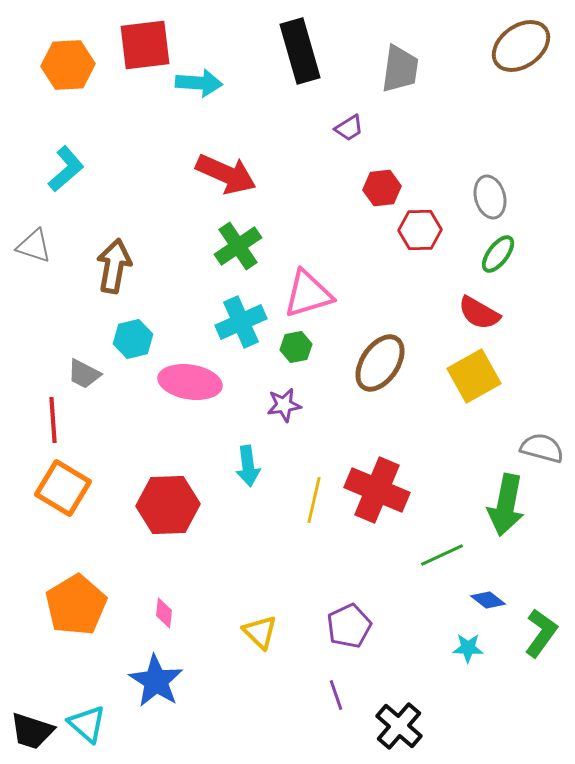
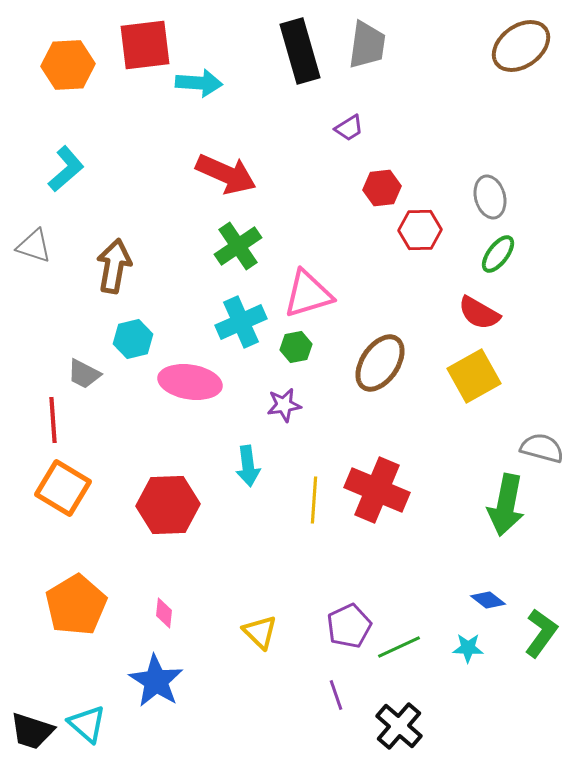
gray trapezoid at (400, 69): moved 33 px left, 24 px up
yellow line at (314, 500): rotated 9 degrees counterclockwise
green line at (442, 555): moved 43 px left, 92 px down
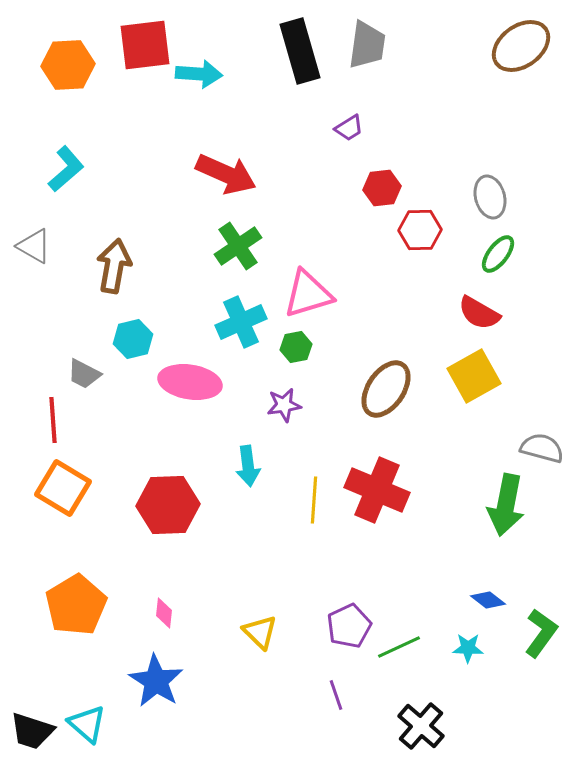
cyan arrow at (199, 83): moved 9 px up
gray triangle at (34, 246): rotated 12 degrees clockwise
brown ellipse at (380, 363): moved 6 px right, 26 px down
black cross at (399, 726): moved 22 px right
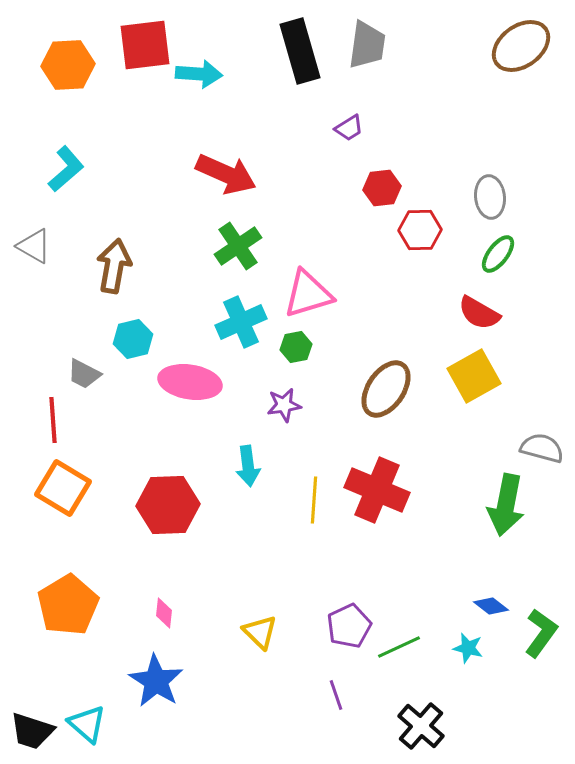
gray ellipse at (490, 197): rotated 9 degrees clockwise
blue diamond at (488, 600): moved 3 px right, 6 px down
orange pentagon at (76, 605): moved 8 px left
cyan star at (468, 648): rotated 12 degrees clockwise
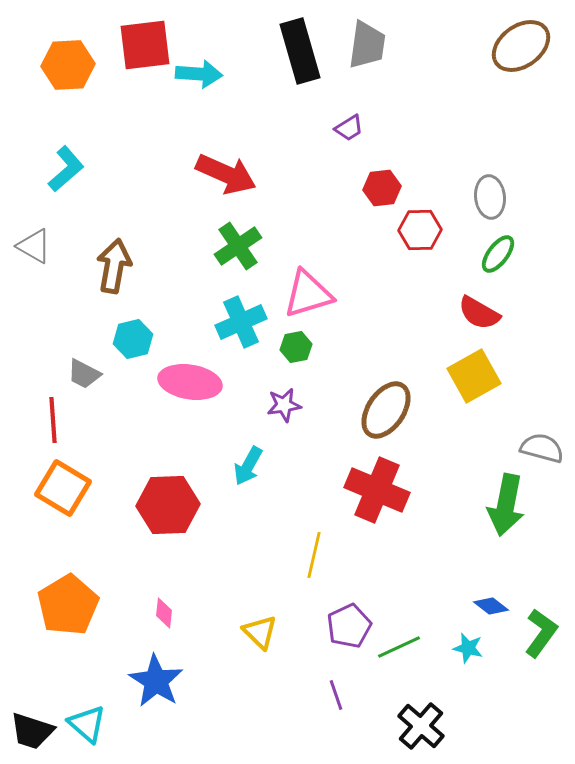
brown ellipse at (386, 389): moved 21 px down
cyan arrow at (248, 466): rotated 36 degrees clockwise
yellow line at (314, 500): moved 55 px down; rotated 9 degrees clockwise
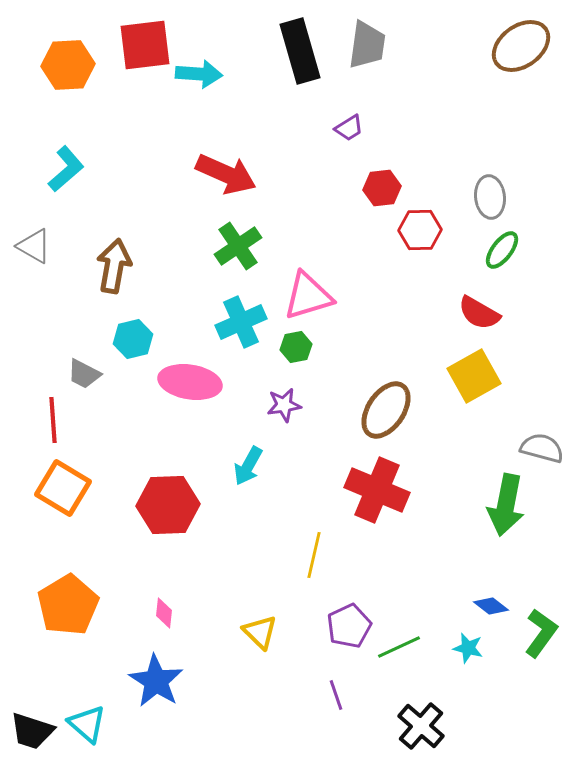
green ellipse at (498, 254): moved 4 px right, 4 px up
pink triangle at (308, 294): moved 2 px down
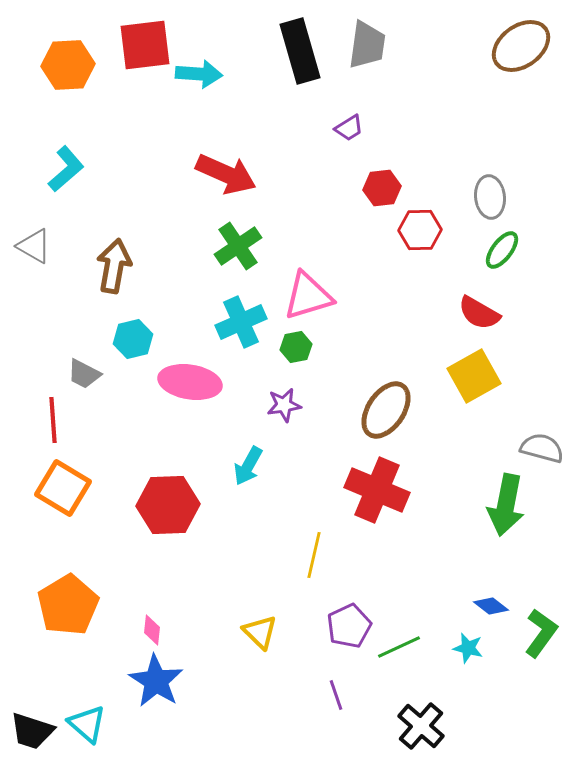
pink diamond at (164, 613): moved 12 px left, 17 px down
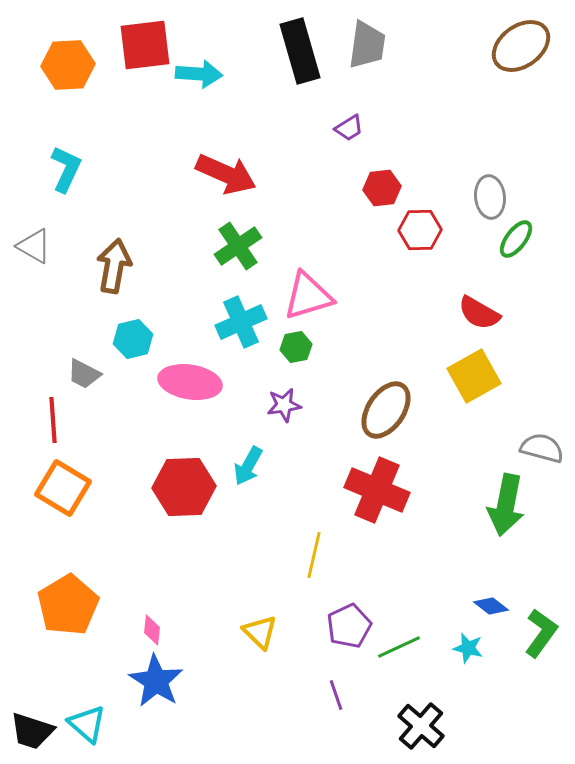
cyan L-shape at (66, 169): rotated 24 degrees counterclockwise
green ellipse at (502, 250): moved 14 px right, 11 px up
red hexagon at (168, 505): moved 16 px right, 18 px up
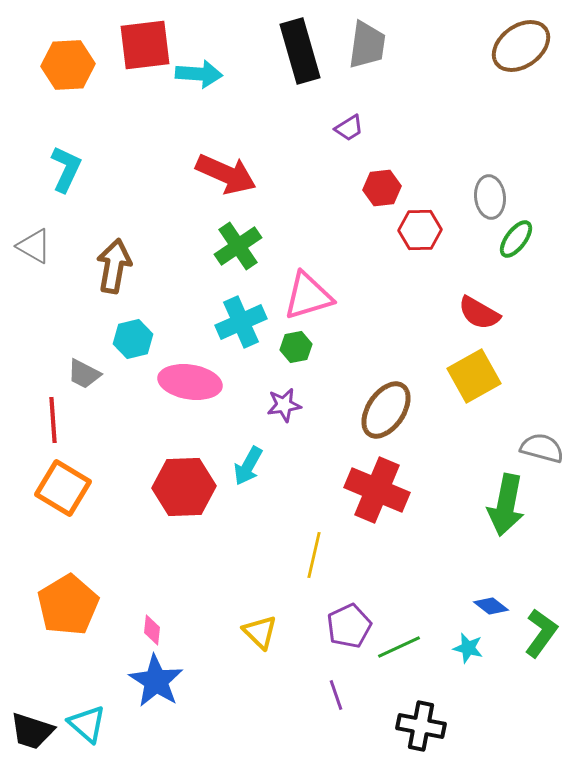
black cross at (421, 726): rotated 30 degrees counterclockwise
